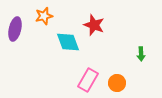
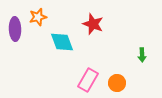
orange star: moved 6 px left, 1 px down
red star: moved 1 px left, 1 px up
purple ellipse: rotated 15 degrees counterclockwise
cyan diamond: moved 6 px left
green arrow: moved 1 px right, 1 px down
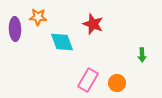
orange star: rotated 18 degrees clockwise
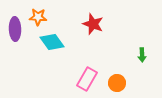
cyan diamond: moved 10 px left; rotated 15 degrees counterclockwise
pink rectangle: moved 1 px left, 1 px up
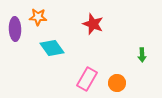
cyan diamond: moved 6 px down
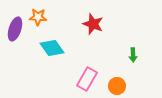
purple ellipse: rotated 20 degrees clockwise
green arrow: moved 9 px left
orange circle: moved 3 px down
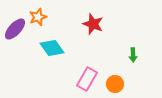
orange star: rotated 24 degrees counterclockwise
purple ellipse: rotated 25 degrees clockwise
orange circle: moved 2 px left, 2 px up
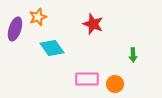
purple ellipse: rotated 25 degrees counterclockwise
pink rectangle: rotated 60 degrees clockwise
